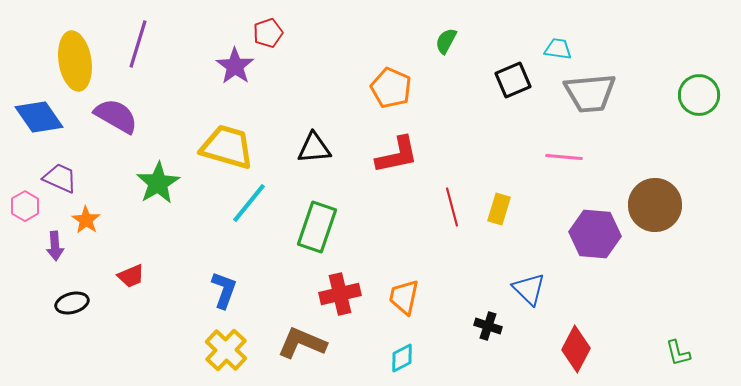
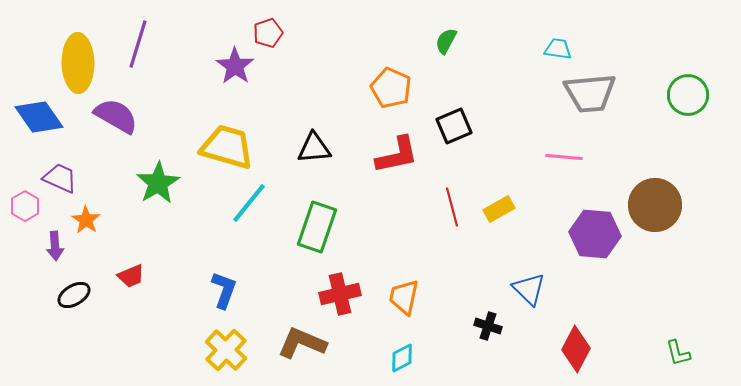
yellow ellipse: moved 3 px right, 2 px down; rotated 8 degrees clockwise
black square: moved 59 px left, 46 px down
green circle: moved 11 px left
yellow rectangle: rotated 44 degrees clockwise
black ellipse: moved 2 px right, 8 px up; rotated 16 degrees counterclockwise
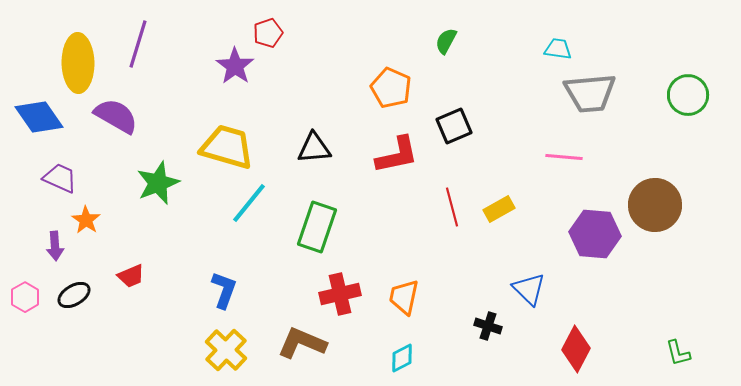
green star: rotated 9 degrees clockwise
pink hexagon: moved 91 px down
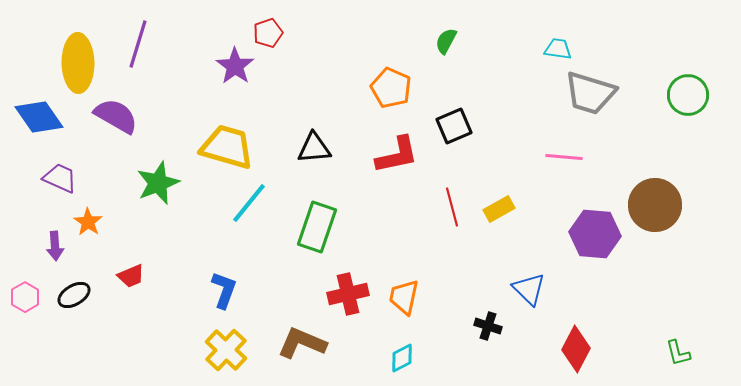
gray trapezoid: rotated 22 degrees clockwise
orange star: moved 2 px right, 2 px down
red cross: moved 8 px right
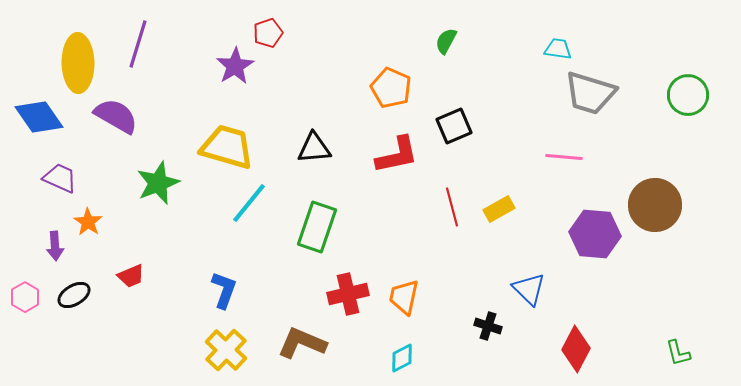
purple star: rotated 6 degrees clockwise
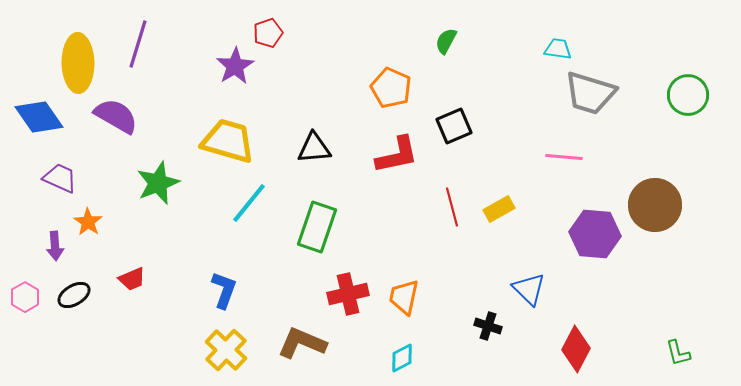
yellow trapezoid: moved 1 px right, 6 px up
red trapezoid: moved 1 px right, 3 px down
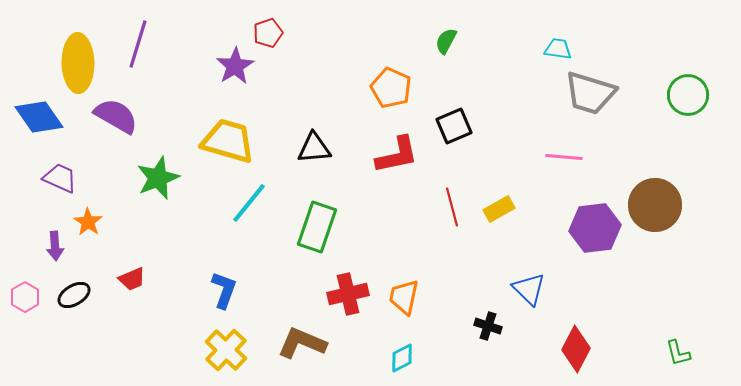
green star: moved 5 px up
purple hexagon: moved 6 px up; rotated 12 degrees counterclockwise
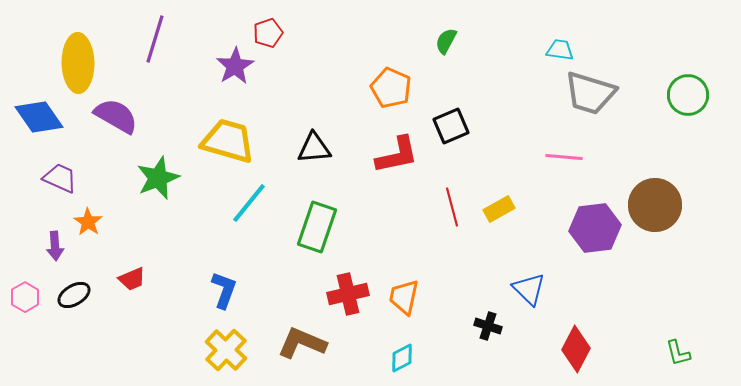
purple line: moved 17 px right, 5 px up
cyan trapezoid: moved 2 px right, 1 px down
black square: moved 3 px left
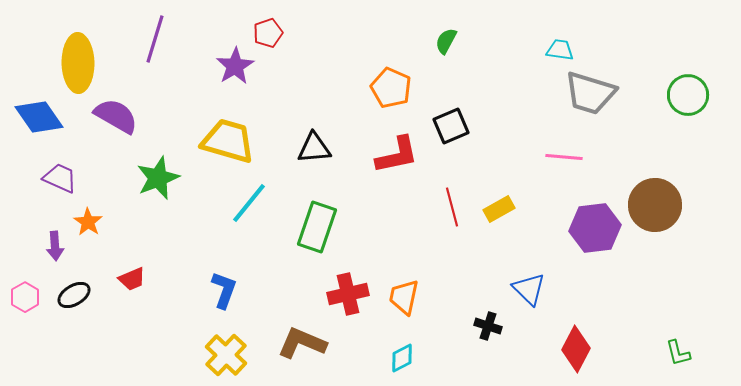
yellow cross: moved 5 px down
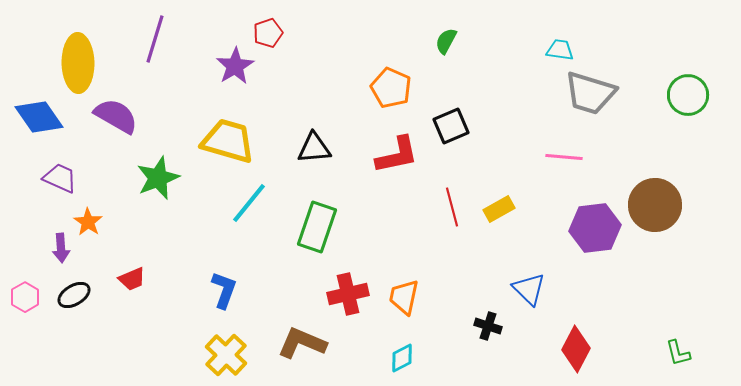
purple arrow: moved 6 px right, 2 px down
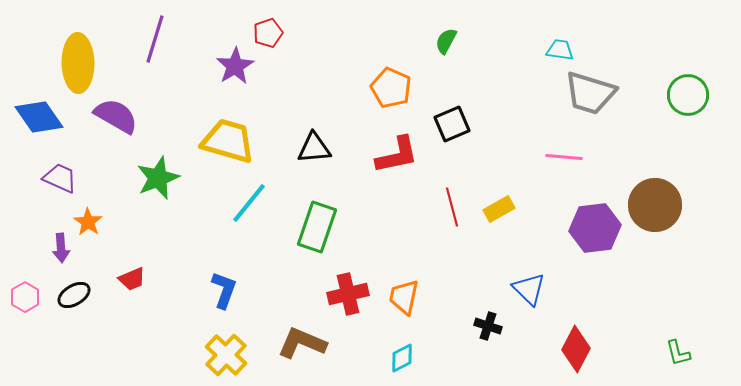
black square: moved 1 px right, 2 px up
